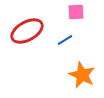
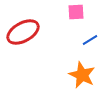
red ellipse: moved 4 px left, 1 px down
blue line: moved 25 px right
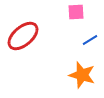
red ellipse: moved 4 px down; rotated 12 degrees counterclockwise
orange star: rotated 8 degrees counterclockwise
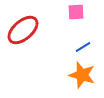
red ellipse: moved 6 px up
blue line: moved 7 px left, 7 px down
